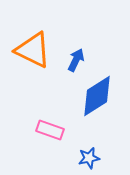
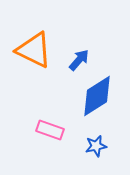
orange triangle: moved 1 px right
blue arrow: moved 3 px right; rotated 15 degrees clockwise
blue star: moved 7 px right, 12 px up
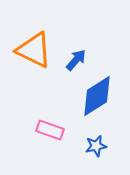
blue arrow: moved 3 px left
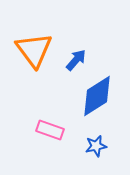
orange triangle: rotated 27 degrees clockwise
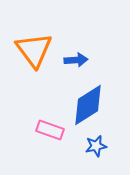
blue arrow: rotated 45 degrees clockwise
blue diamond: moved 9 px left, 9 px down
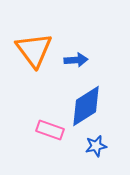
blue diamond: moved 2 px left, 1 px down
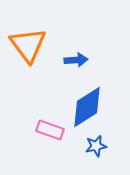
orange triangle: moved 6 px left, 5 px up
blue diamond: moved 1 px right, 1 px down
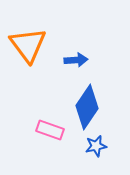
blue diamond: rotated 24 degrees counterclockwise
